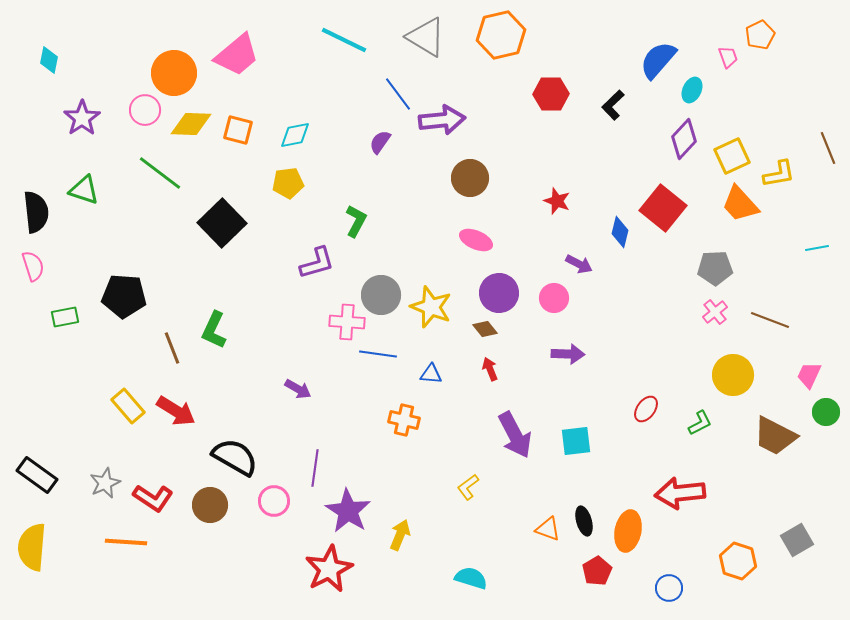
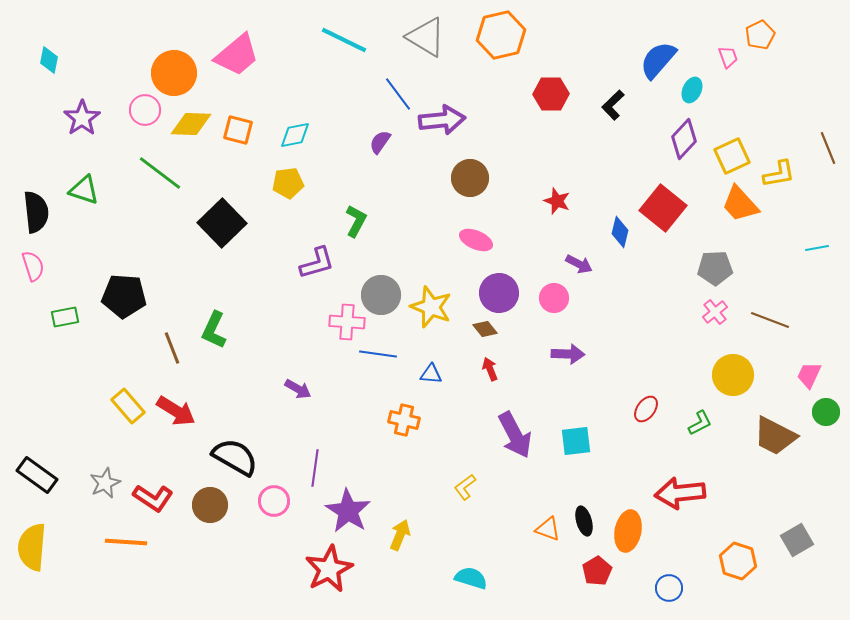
yellow L-shape at (468, 487): moved 3 px left
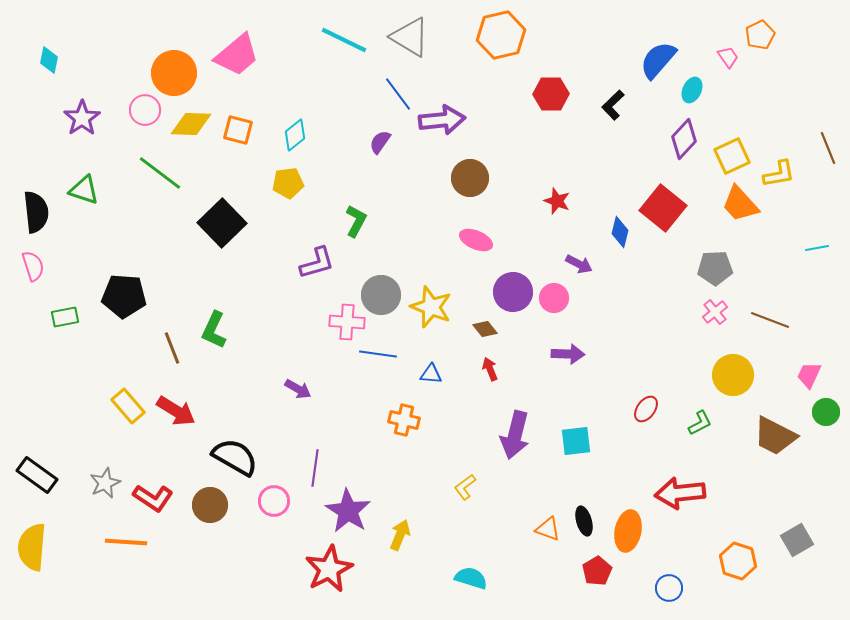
gray triangle at (426, 37): moved 16 px left
pink trapezoid at (728, 57): rotated 15 degrees counterclockwise
cyan diamond at (295, 135): rotated 28 degrees counterclockwise
purple circle at (499, 293): moved 14 px right, 1 px up
purple arrow at (515, 435): rotated 42 degrees clockwise
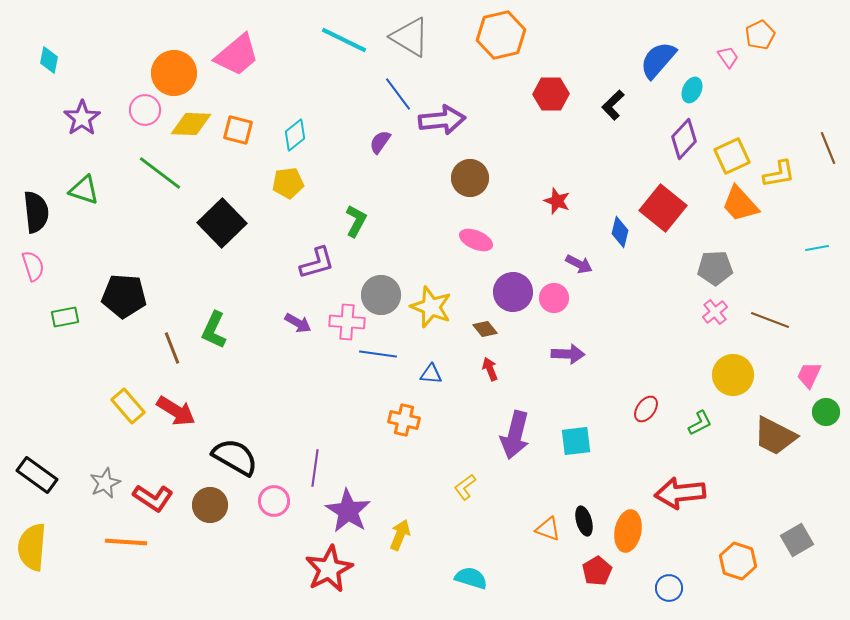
purple arrow at (298, 389): moved 66 px up
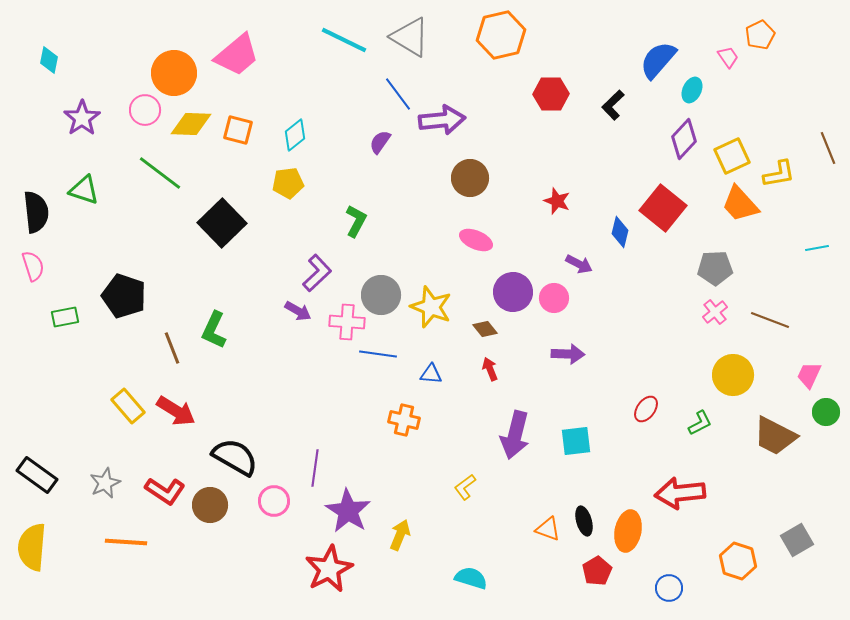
purple L-shape at (317, 263): moved 10 px down; rotated 27 degrees counterclockwise
black pentagon at (124, 296): rotated 15 degrees clockwise
purple arrow at (298, 323): moved 12 px up
red L-shape at (153, 498): moved 12 px right, 7 px up
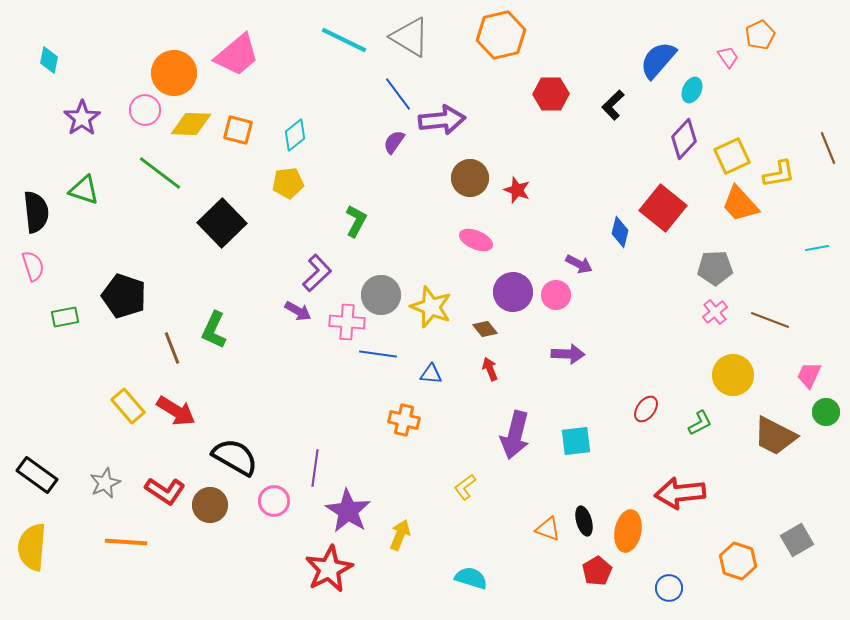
purple semicircle at (380, 142): moved 14 px right
red star at (557, 201): moved 40 px left, 11 px up
pink circle at (554, 298): moved 2 px right, 3 px up
